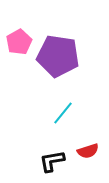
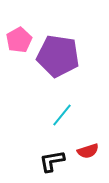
pink pentagon: moved 2 px up
cyan line: moved 1 px left, 2 px down
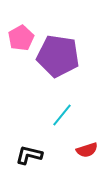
pink pentagon: moved 2 px right, 2 px up
red semicircle: moved 1 px left, 1 px up
black L-shape: moved 23 px left, 6 px up; rotated 24 degrees clockwise
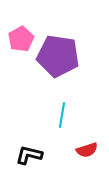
pink pentagon: moved 1 px down
cyan line: rotated 30 degrees counterclockwise
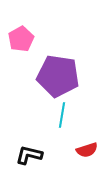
purple pentagon: moved 20 px down
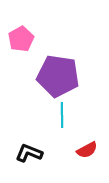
cyan line: rotated 10 degrees counterclockwise
red semicircle: rotated 10 degrees counterclockwise
black L-shape: moved 2 px up; rotated 8 degrees clockwise
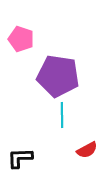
pink pentagon: rotated 25 degrees counterclockwise
black L-shape: moved 9 px left, 5 px down; rotated 24 degrees counterclockwise
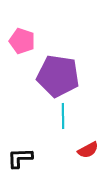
pink pentagon: moved 1 px right, 2 px down
cyan line: moved 1 px right, 1 px down
red semicircle: moved 1 px right
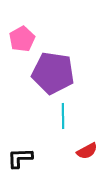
pink pentagon: moved 2 px up; rotated 25 degrees clockwise
purple pentagon: moved 5 px left, 3 px up
red semicircle: moved 1 px left, 1 px down
